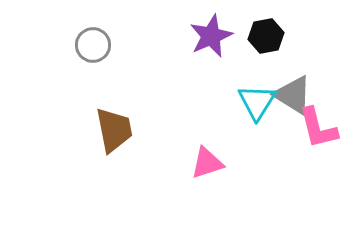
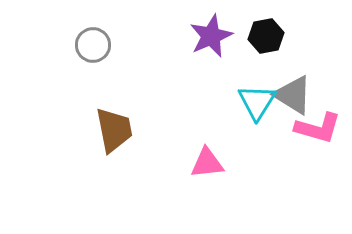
pink L-shape: rotated 60 degrees counterclockwise
pink triangle: rotated 12 degrees clockwise
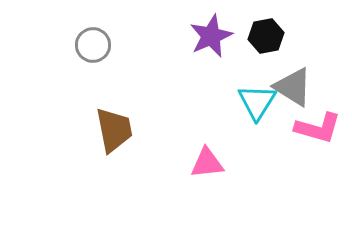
gray triangle: moved 8 px up
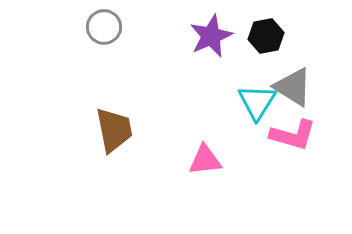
gray circle: moved 11 px right, 18 px up
pink L-shape: moved 25 px left, 7 px down
pink triangle: moved 2 px left, 3 px up
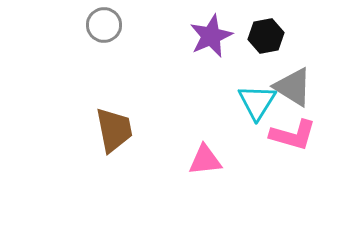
gray circle: moved 2 px up
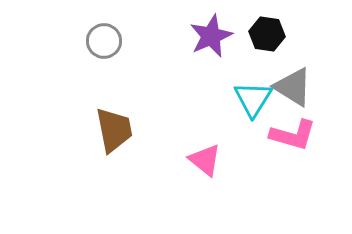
gray circle: moved 16 px down
black hexagon: moved 1 px right, 2 px up; rotated 20 degrees clockwise
cyan triangle: moved 4 px left, 3 px up
pink triangle: rotated 45 degrees clockwise
